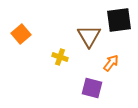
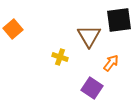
orange square: moved 8 px left, 5 px up
purple square: rotated 20 degrees clockwise
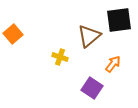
orange square: moved 5 px down
brown triangle: rotated 20 degrees clockwise
orange arrow: moved 2 px right, 1 px down
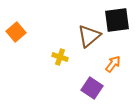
black square: moved 2 px left
orange square: moved 3 px right, 2 px up
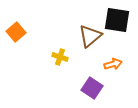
black square: rotated 16 degrees clockwise
brown triangle: moved 1 px right
orange arrow: rotated 36 degrees clockwise
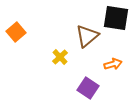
black square: moved 1 px left, 2 px up
brown triangle: moved 3 px left
yellow cross: rotated 28 degrees clockwise
purple square: moved 4 px left
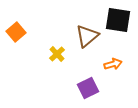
black square: moved 2 px right, 2 px down
yellow cross: moved 3 px left, 3 px up
purple square: rotated 30 degrees clockwise
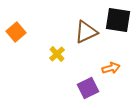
brown triangle: moved 1 px left, 4 px up; rotated 15 degrees clockwise
orange arrow: moved 2 px left, 4 px down
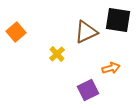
purple square: moved 2 px down
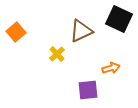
black square: moved 1 px right, 1 px up; rotated 16 degrees clockwise
brown triangle: moved 5 px left, 1 px up
purple square: rotated 20 degrees clockwise
